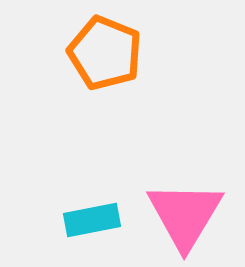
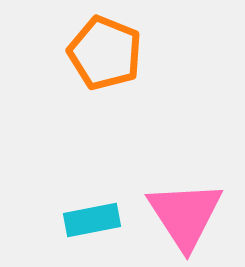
pink triangle: rotated 4 degrees counterclockwise
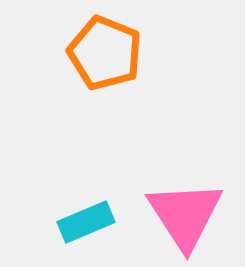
cyan rectangle: moved 6 px left, 2 px down; rotated 12 degrees counterclockwise
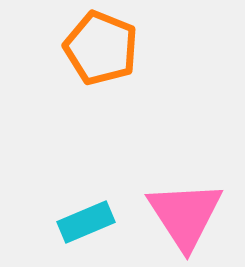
orange pentagon: moved 4 px left, 5 px up
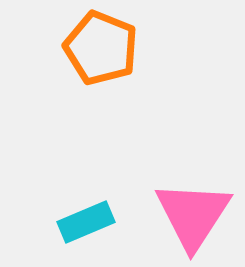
pink triangle: moved 8 px right; rotated 6 degrees clockwise
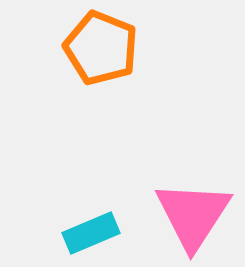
cyan rectangle: moved 5 px right, 11 px down
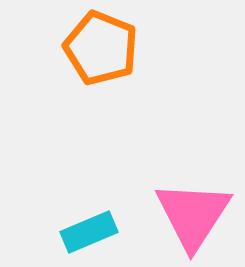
cyan rectangle: moved 2 px left, 1 px up
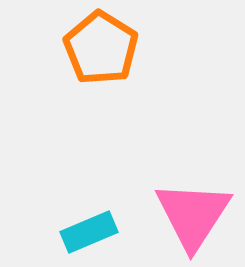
orange pentagon: rotated 10 degrees clockwise
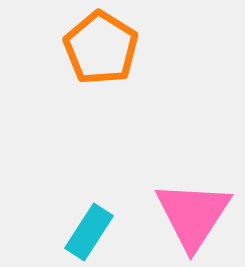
cyan rectangle: rotated 34 degrees counterclockwise
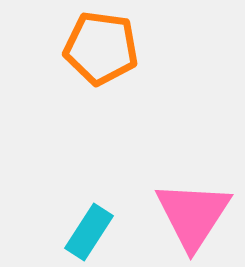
orange pentagon: rotated 24 degrees counterclockwise
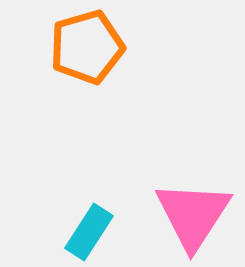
orange pentagon: moved 14 px left, 1 px up; rotated 24 degrees counterclockwise
